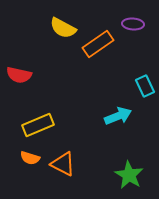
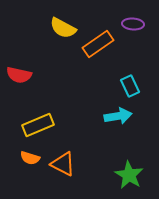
cyan rectangle: moved 15 px left
cyan arrow: rotated 12 degrees clockwise
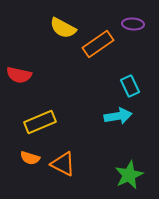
yellow rectangle: moved 2 px right, 3 px up
green star: rotated 16 degrees clockwise
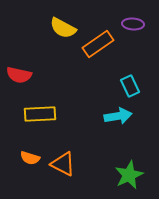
yellow rectangle: moved 8 px up; rotated 20 degrees clockwise
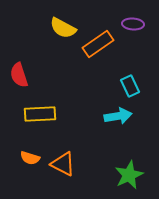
red semicircle: rotated 60 degrees clockwise
